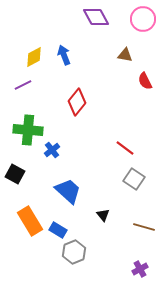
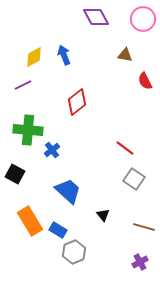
red diamond: rotated 12 degrees clockwise
purple cross: moved 7 px up
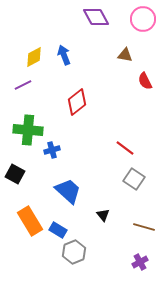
blue cross: rotated 21 degrees clockwise
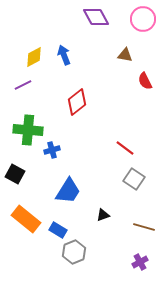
blue trapezoid: rotated 80 degrees clockwise
black triangle: rotated 48 degrees clockwise
orange rectangle: moved 4 px left, 2 px up; rotated 20 degrees counterclockwise
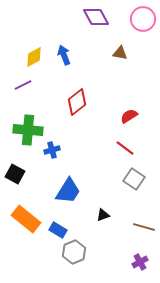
brown triangle: moved 5 px left, 2 px up
red semicircle: moved 16 px left, 35 px down; rotated 84 degrees clockwise
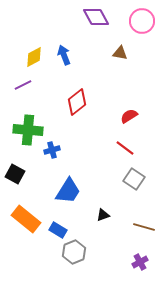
pink circle: moved 1 px left, 2 px down
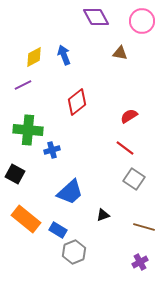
blue trapezoid: moved 2 px right, 1 px down; rotated 16 degrees clockwise
